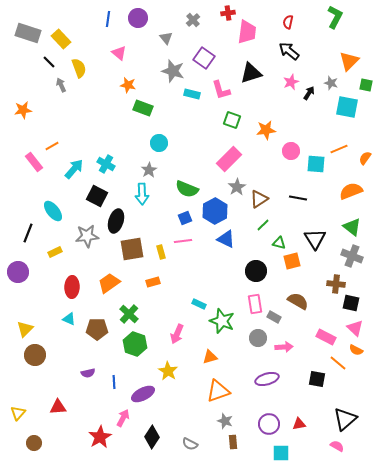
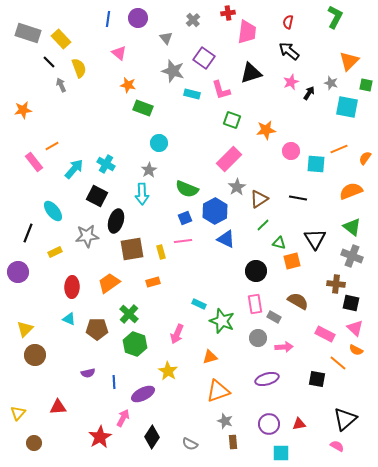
pink rectangle at (326, 337): moved 1 px left, 3 px up
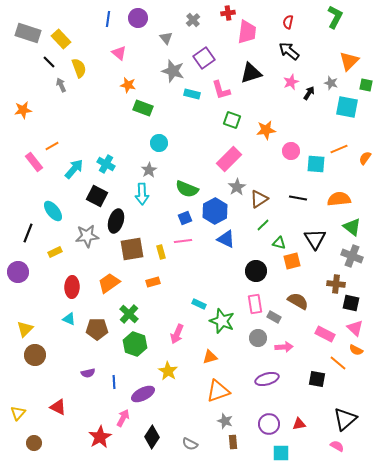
purple square at (204, 58): rotated 20 degrees clockwise
orange semicircle at (351, 191): moved 12 px left, 8 px down; rotated 15 degrees clockwise
red triangle at (58, 407): rotated 30 degrees clockwise
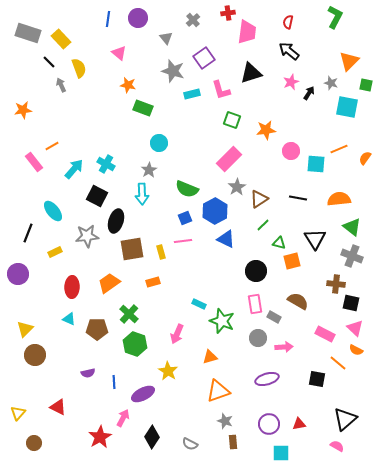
cyan rectangle at (192, 94): rotated 28 degrees counterclockwise
purple circle at (18, 272): moved 2 px down
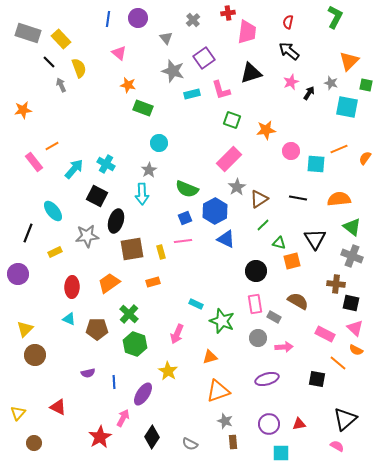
cyan rectangle at (199, 304): moved 3 px left
purple ellipse at (143, 394): rotated 30 degrees counterclockwise
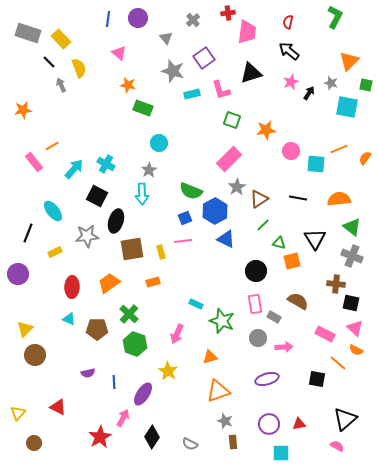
green semicircle at (187, 189): moved 4 px right, 2 px down
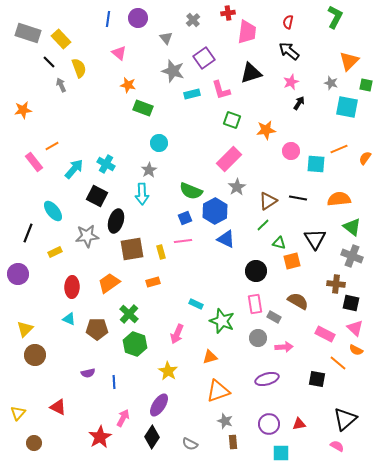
black arrow at (309, 93): moved 10 px left, 10 px down
brown triangle at (259, 199): moved 9 px right, 2 px down
purple ellipse at (143, 394): moved 16 px right, 11 px down
